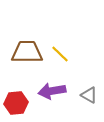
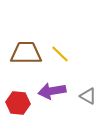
brown trapezoid: moved 1 px left, 1 px down
gray triangle: moved 1 px left, 1 px down
red hexagon: moved 2 px right; rotated 10 degrees clockwise
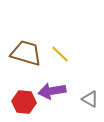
brown trapezoid: rotated 16 degrees clockwise
gray triangle: moved 2 px right, 3 px down
red hexagon: moved 6 px right, 1 px up
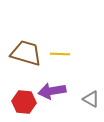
yellow line: rotated 42 degrees counterclockwise
gray triangle: moved 1 px right
